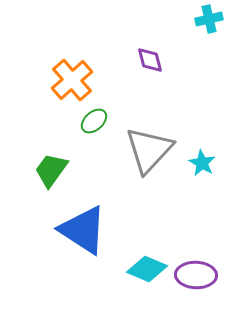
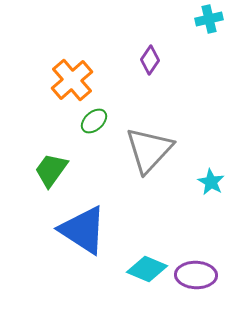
purple diamond: rotated 48 degrees clockwise
cyan star: moved 9 px right, 19 px down
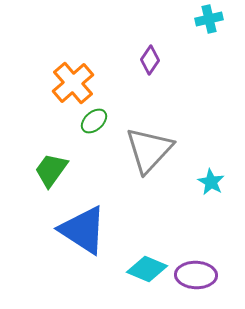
orange cross: moved 1 px right, 3 px down
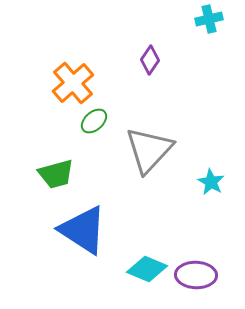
green trapezoid: moved 5 px right, 4 px down; rotated 141 degrees counterclockwise
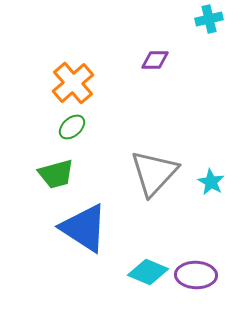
purple diamond: moved 5 px right; rotated 56 degrees clockwise
green ellipse: moved 22 px left, 6 px down
gray triangle: moved 5 px right, 23 px down
blue triangle: moved 1 px right, 2 px up
cyan diamond: moved 1 px right, 3 px down
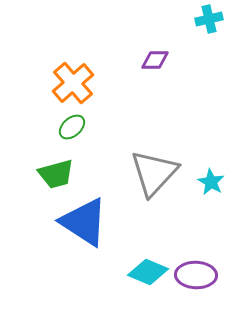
blue triangle: moved 6 px up
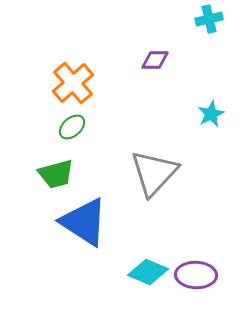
cyan star: moved 68 px up; rotated 16 degrees clockwise
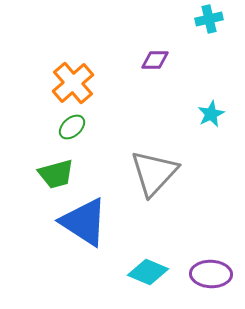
purple ellipse: moved 15 px right, 1 px up
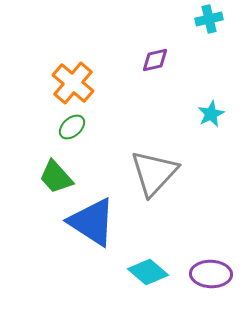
purple diamond: rotated 12 degrees counterclockwise
orange cross: rotated 9 degrees counterclockwise
green trapezoid: moved 3 px down; rotated 63 degrees clockwise
blue triangle: moved 8 px right
cyan diamond: rotated 18 degrees clockwise
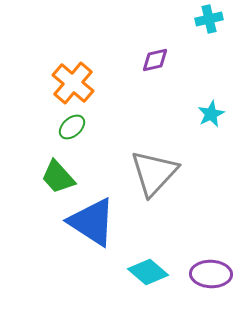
green trapezoid: moved 2 px right
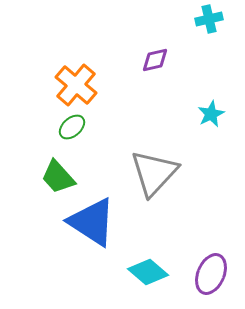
orange cross: moved 3 px right, 2 px down
purple ellipse: rotated 69 degrees counterclockwise
